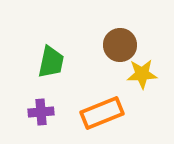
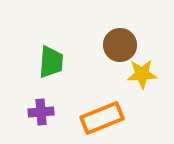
green trapezoid: rotated 8 degrees counterclockwise
orange rectangle: moved 5 px down
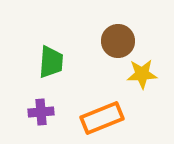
brown circle: moved 2 px left, 4 px up
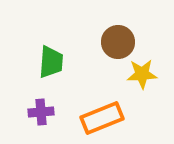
brown circle: moved 1 px down
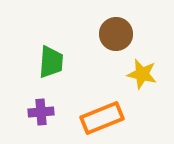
brown circle: moved 2 px left, 8 px up
yellow star: rotated 16 degrees clockwise
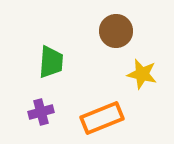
brown circle: moved 3 px up
purple cross: rotated 10 degrees counterclockwise
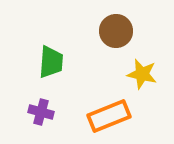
purple cross: rotated 30 degrees clockwise
orange rectangle: moved 7 px right, 2 px up
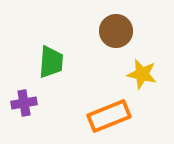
purple cross: moved 17 px left, 9 px up; rotated 25 degrees counterclockwise
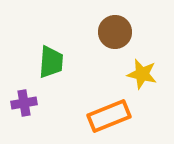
brown circle: moved 1 px left, 1 px down
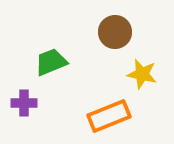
green trapezoid: rotated 116 degrees counterclockwise
purple cross: rotated 10 degrees clockwise
